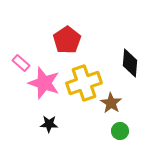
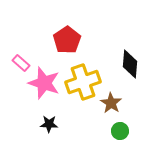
black diamond: moved 1 px down
yellow cross: moved 1 px left, 1 px up
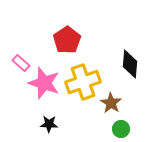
green circle: moved 1 px right, 2 px up
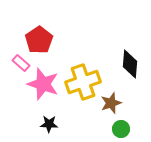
red pentagon: moved 28 px left
pink star: moved 1 px left, 1 px down
brown star: rotated 20 degrees clockwise
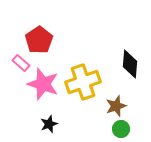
brown star: moved 5 px right, 3 px down
black star: rotated 24 degrees counterclockwise
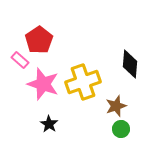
pink rectangle: moved 1 px left, 3 px up
black star: rotated 18 degrees counterclockwise
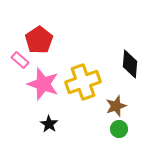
green circle: moved 2 px left
